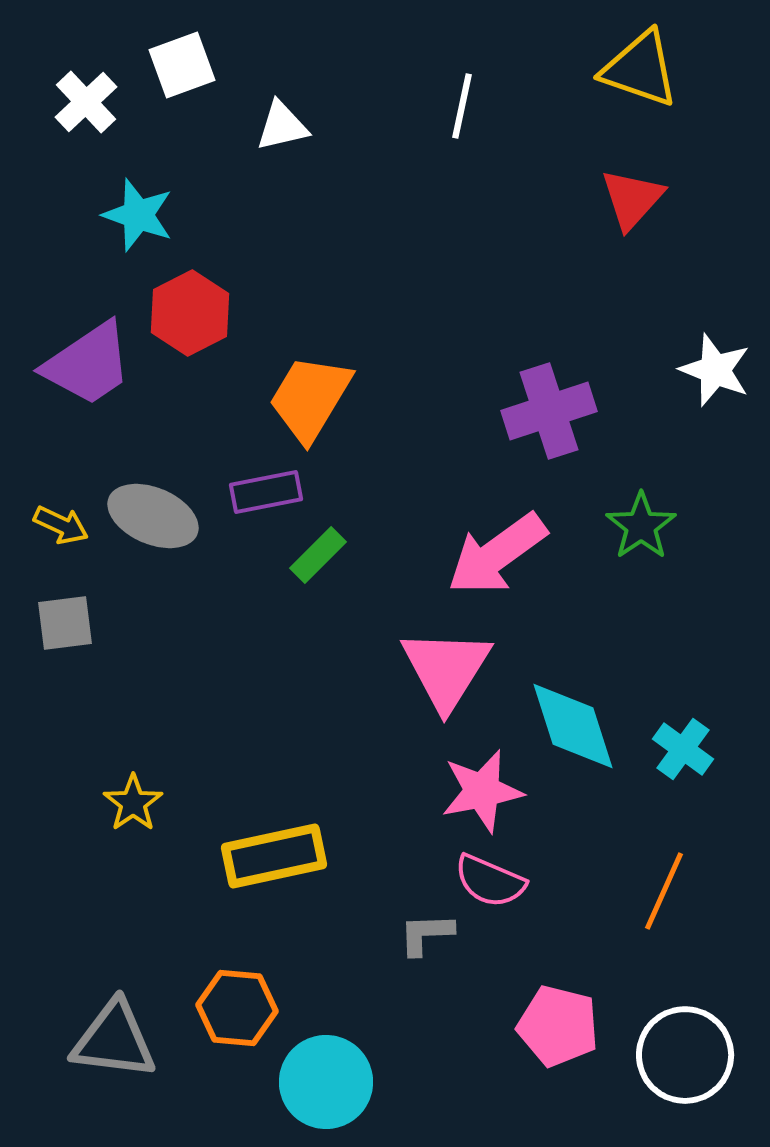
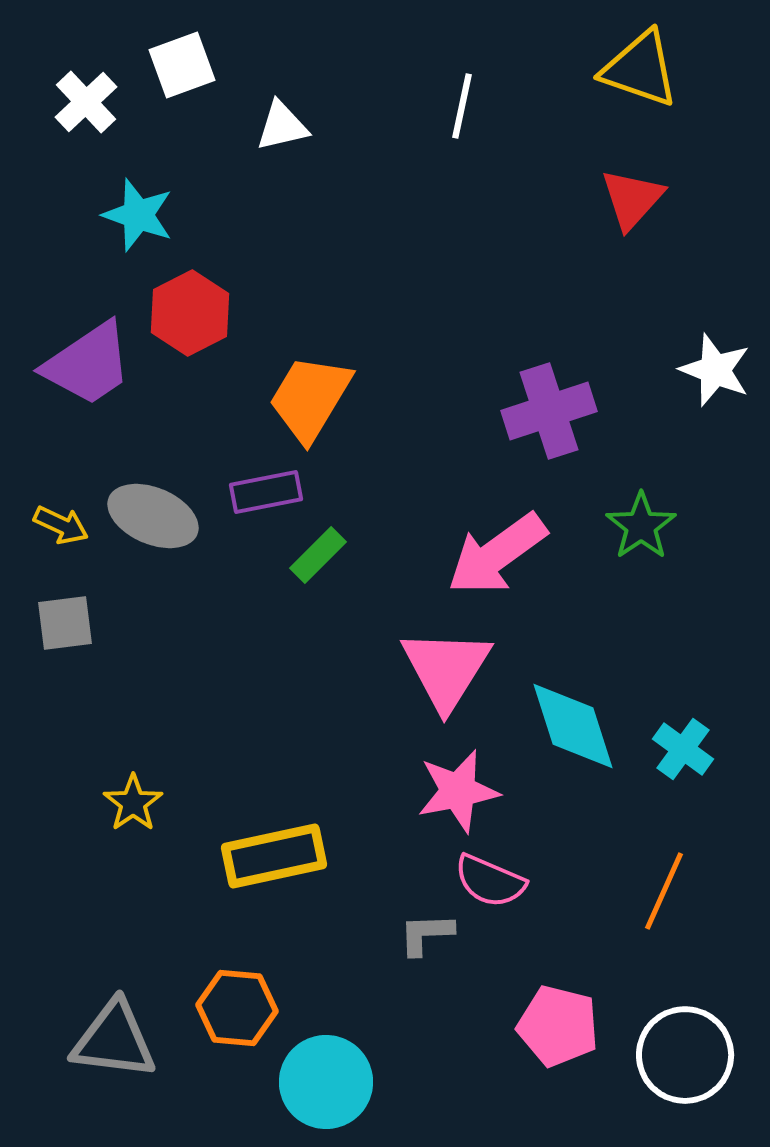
pink star: moved 24 px left
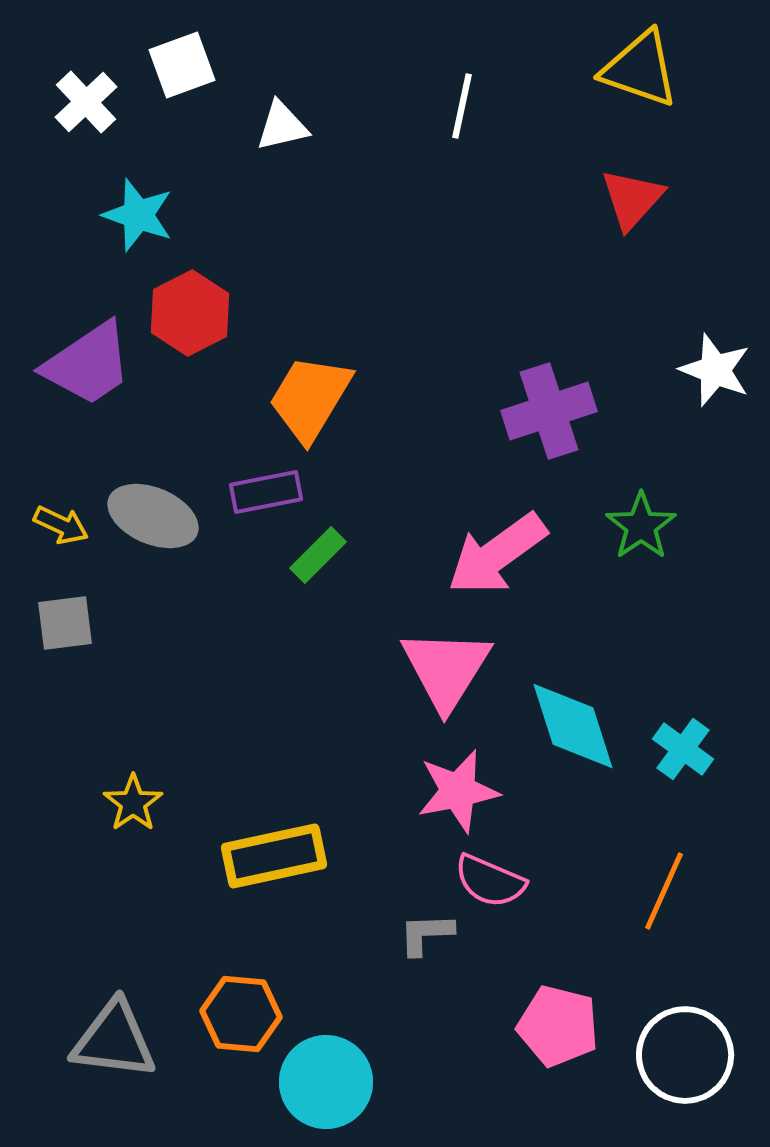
orange hexagon: moved 4 px right, 6 px down
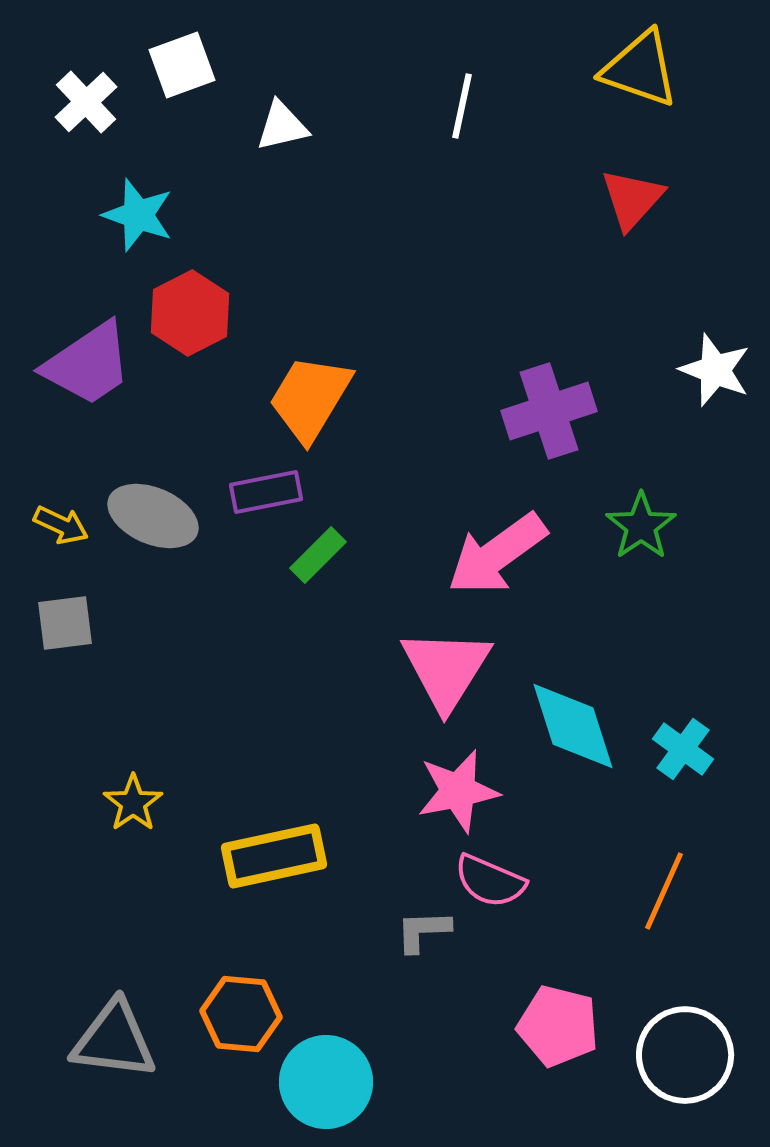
gray L-shape: moved 3 px left, 3 px up
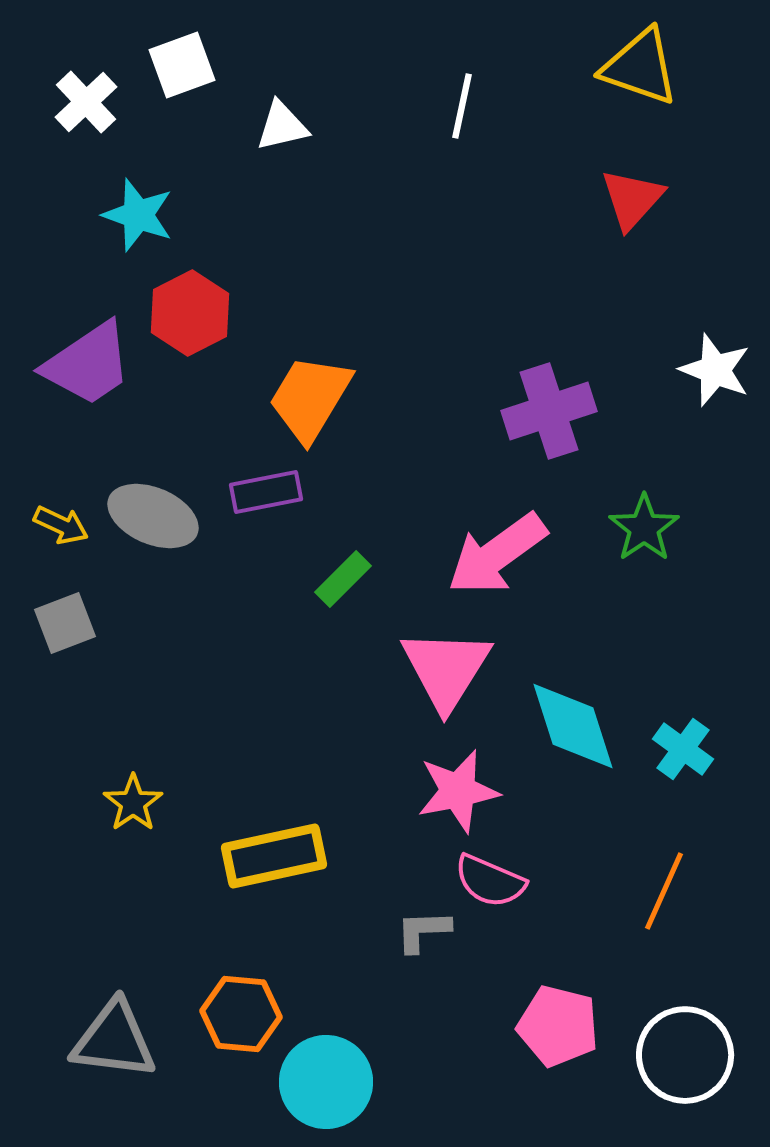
yellow triangle: moved 2 px up
green star: moved 3 px right, 2 px down
green rectangle: moved 25 px right, 24 px down
gray square: rotated 14 degrees counterclockwise
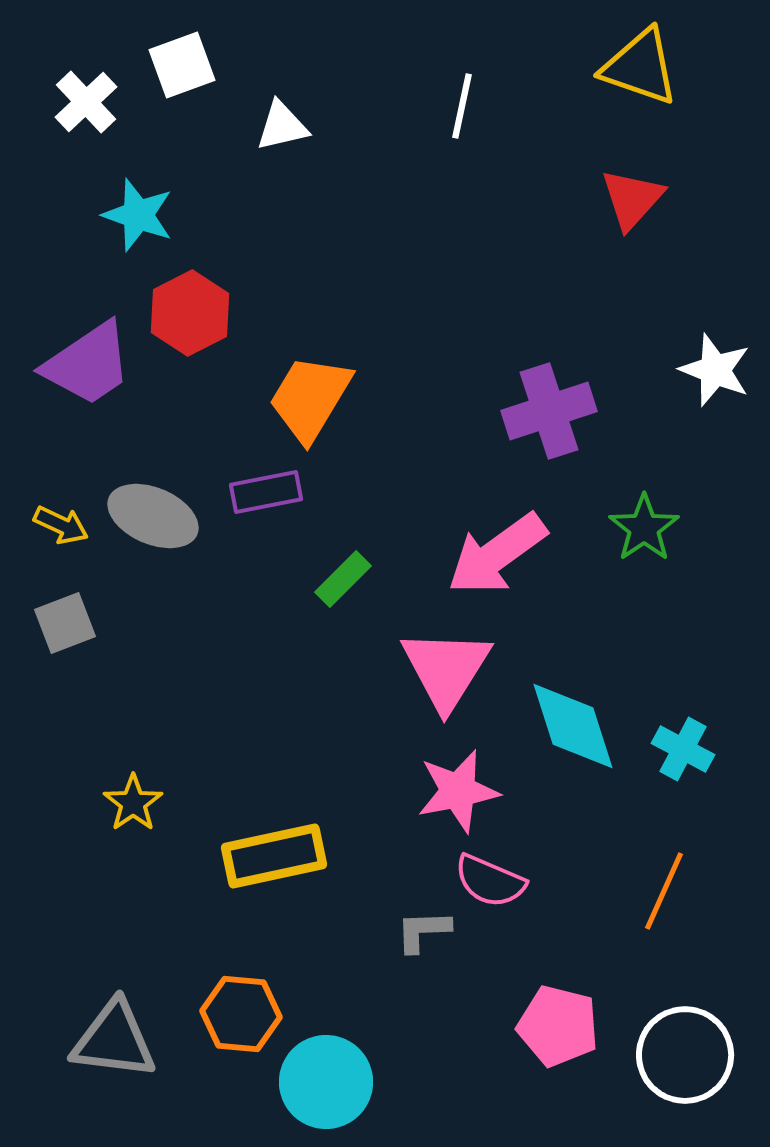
cyan cross: rotated 8 degrees counterclockwise
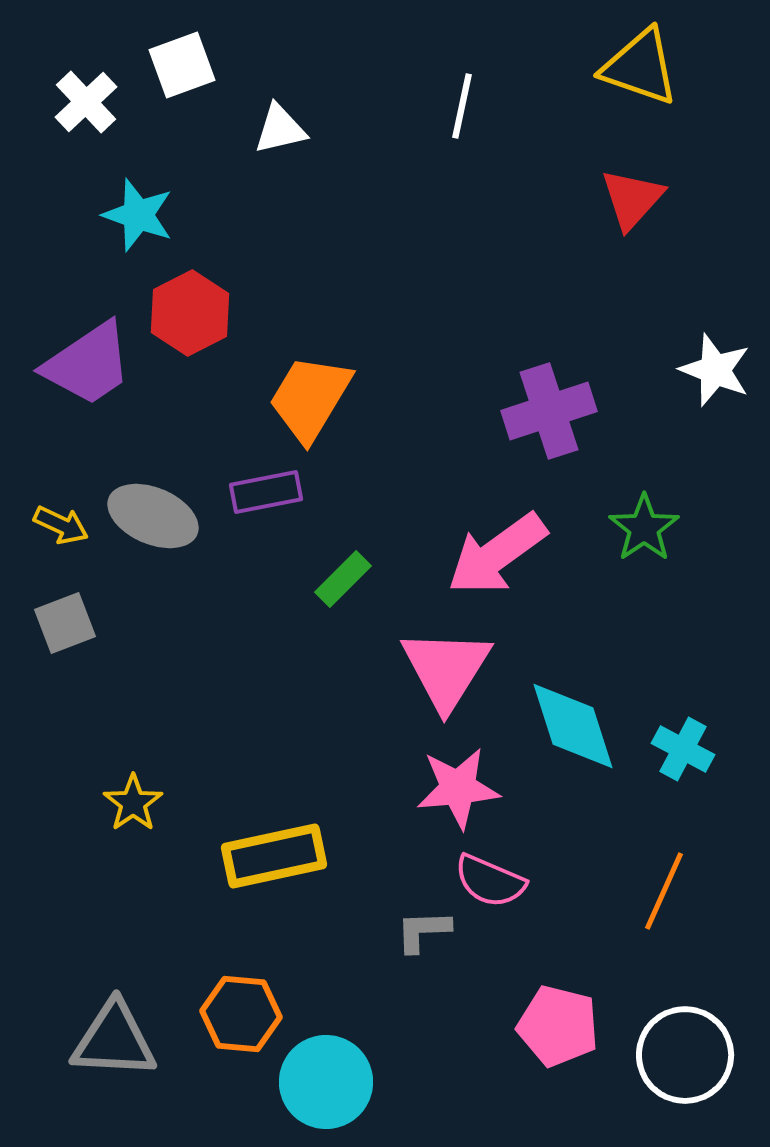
white triangle: moved 2 px left, 3 px down
pink star: moved 3 px up; rotated 6 degrees clockwise
gray triangle: rotated 4 degrees counterclockwise
